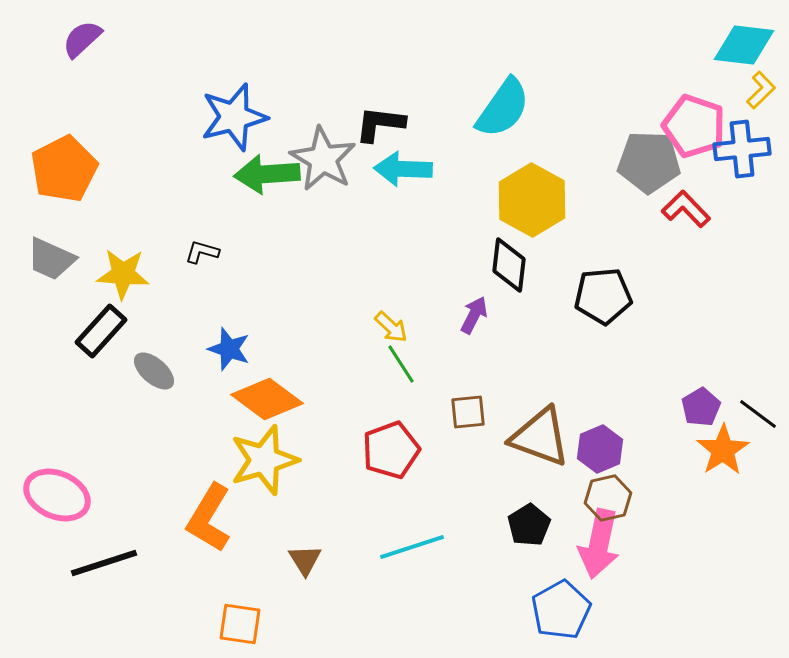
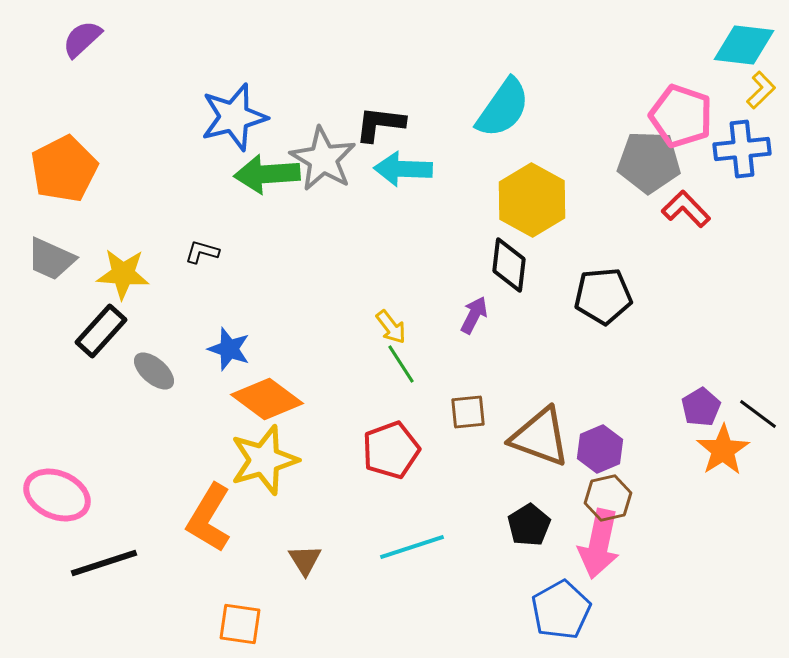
pink pentagon at (694, 126): moved 13 px left, 10 px up
yellow arrow at (391, 327): rotated 9 degrees clockwise
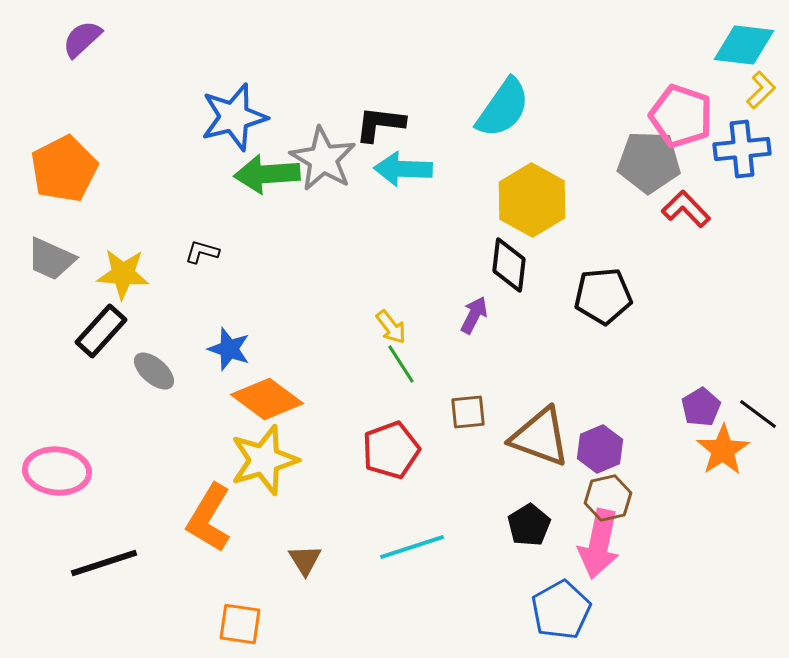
pink ellipse at (57, 495): moved 24 px up; rotated 18 degrees counterclockwise
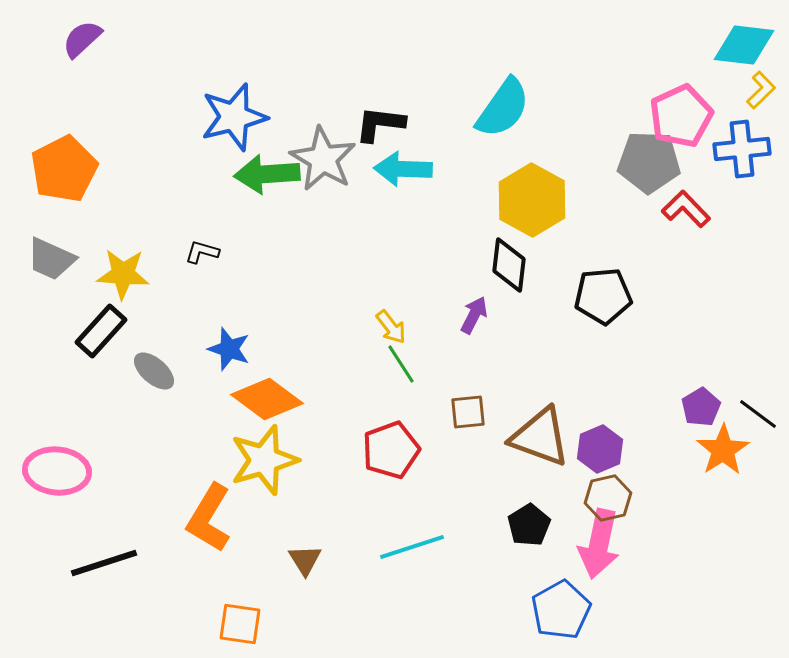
pink pentagon at (681, 116): rotated 28 degrees clockwise
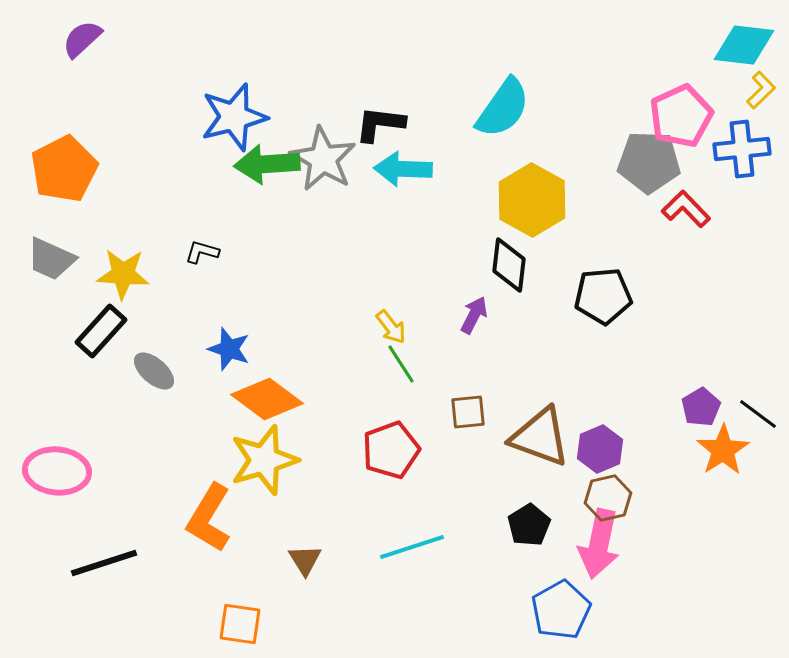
green arrow at (267, 174): moved 10 px up
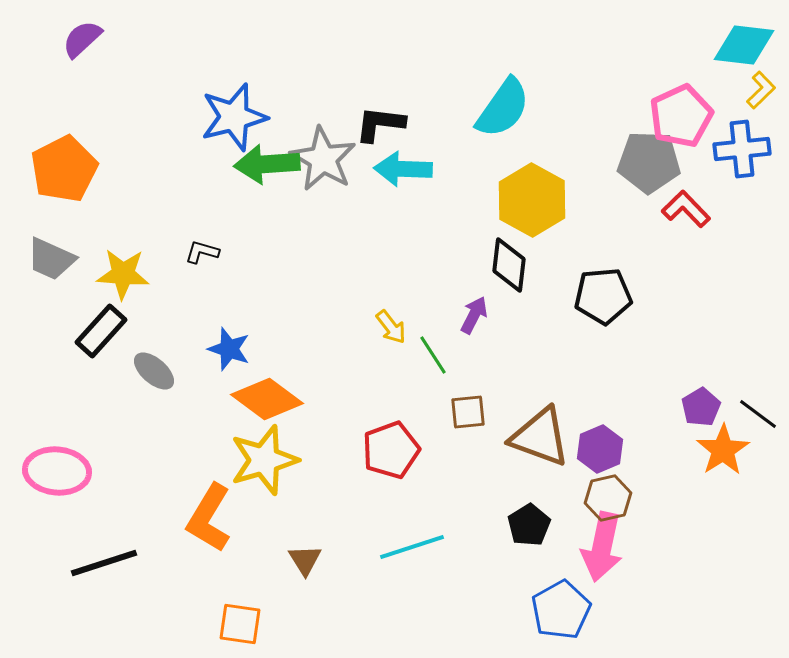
green line at (401, 364): moved 32 px right, 9 px up
pink arrow at (599, 544): moved 3 px right, 3 px down
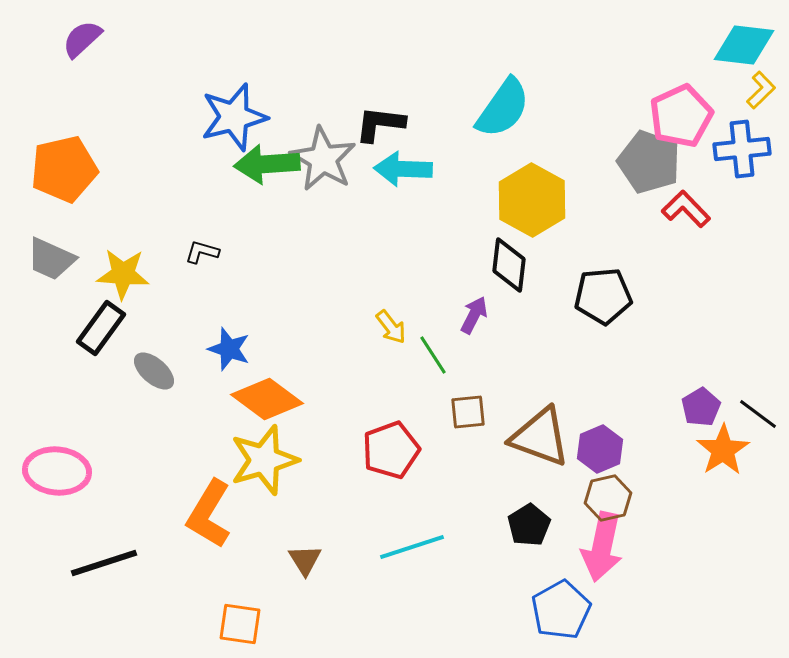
gray pentagon at (649, 162): rotated 18 degrees clockwise
orange pentagon at (64, 169): rotated 14 degrees clockwise
black rectangle at (101, 331): moved 3 px up; rotated 6 degrees counterclockwise
orange L-shape at (209, 518): moved 4 px up
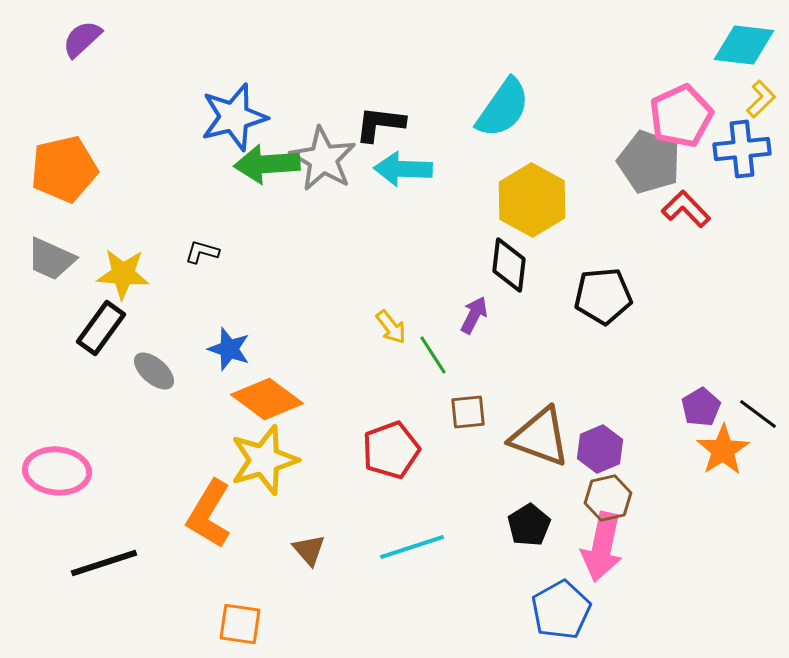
yellow L-shape at (761, 90): moved 9 px down
brown triangle at (305, 560): moved 4 px right, 10 px up; rotated 9 degrees counterclockwise
